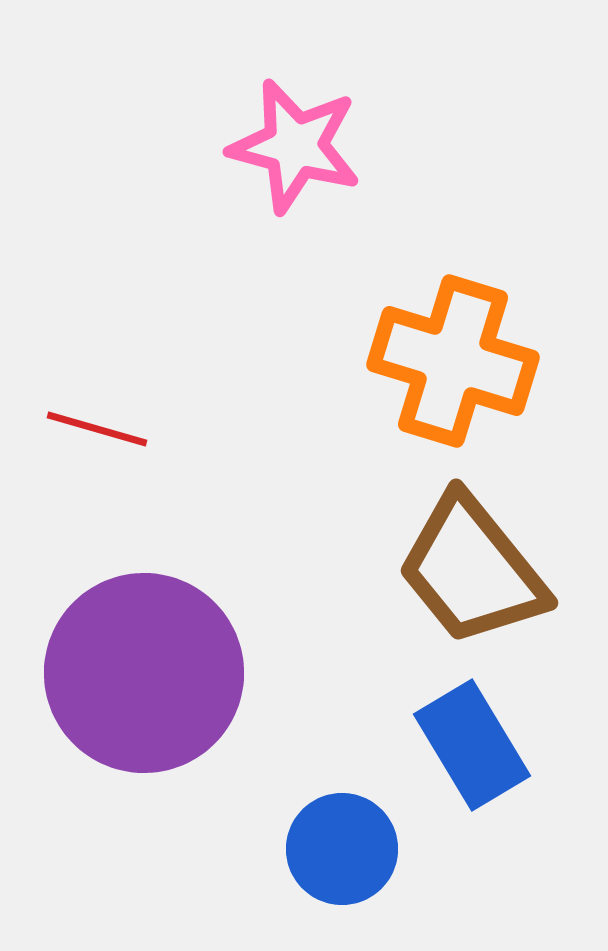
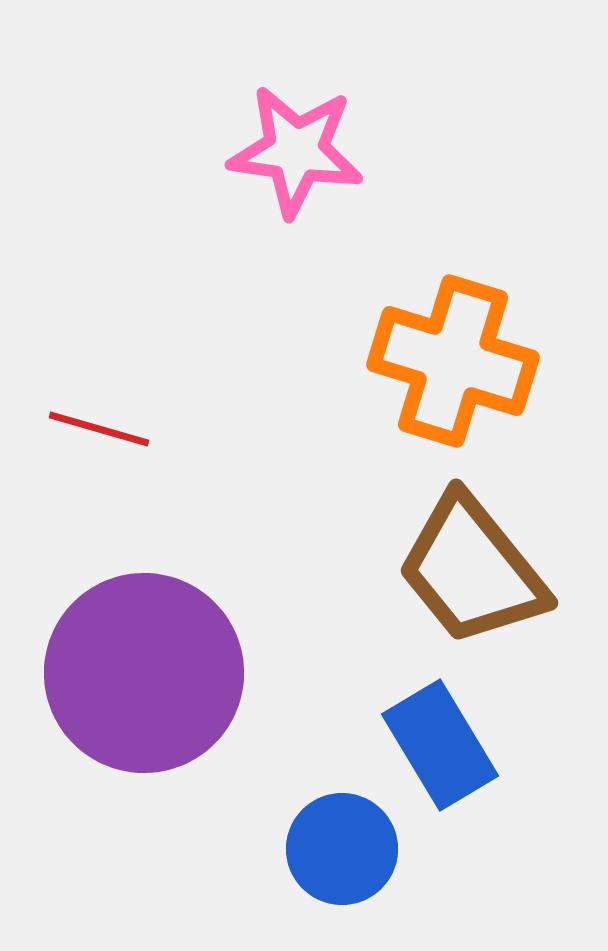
pink star: moved 1 px right, 5 px down; rotated 7 degrees counterclockwise
red line: moved 2 px right
blue rectangle: moved 32 px left
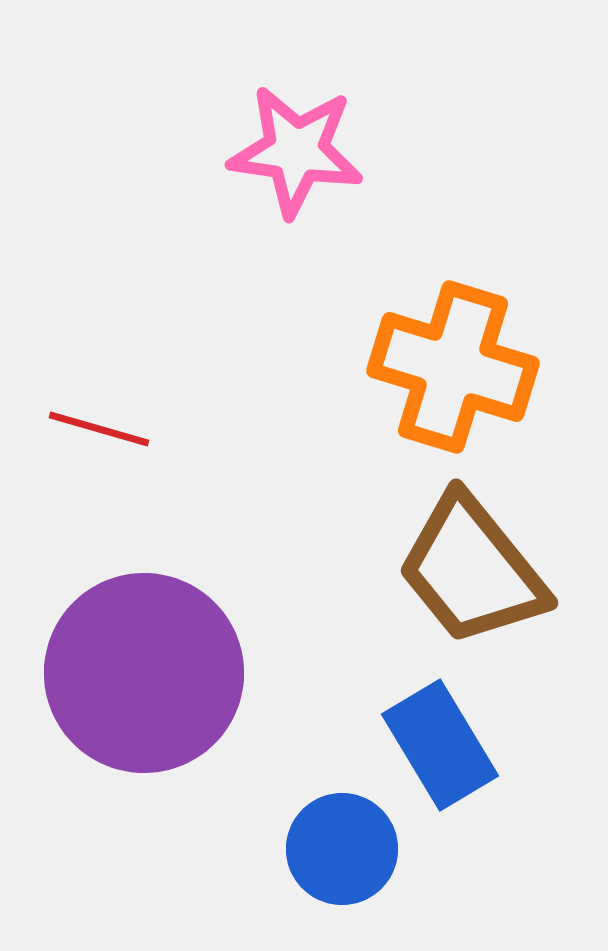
orange cross: moved 6 px down
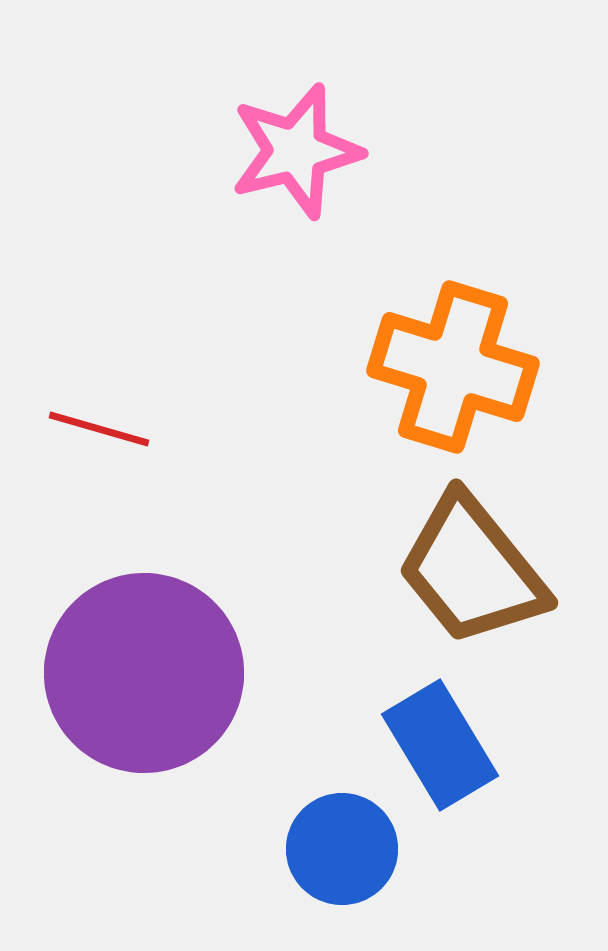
pink star: rotated 22 degrees counterclockwise
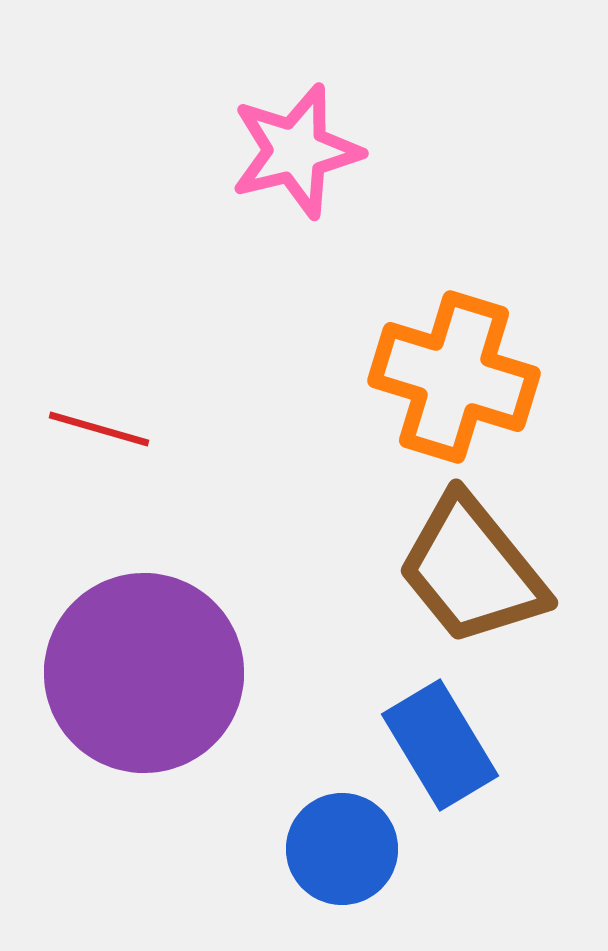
orange cross: moved 1 px right, 10 px down
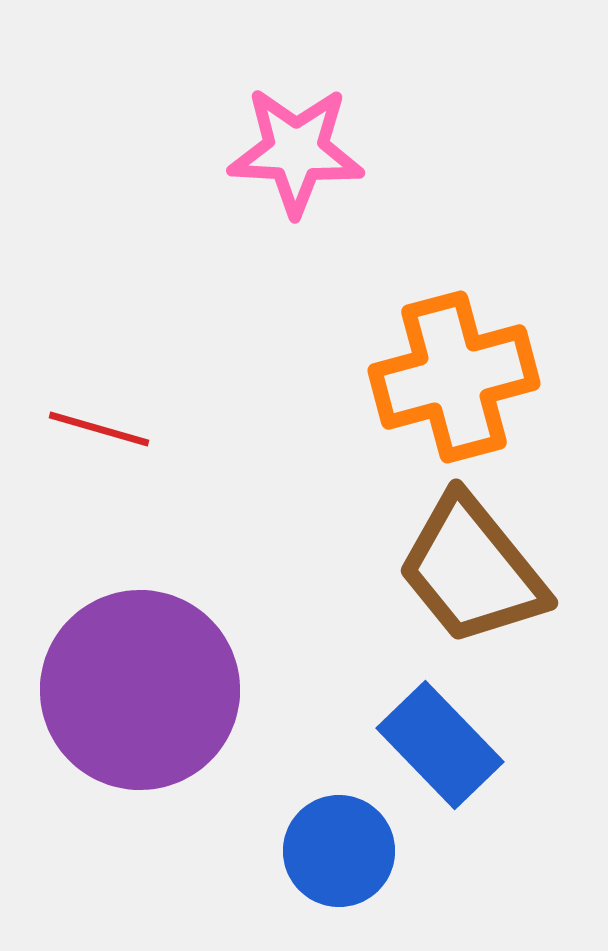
pink star: rotated 17 degrees clockwise
orange cross: rotated 32 degrees counterclockwise
purple circle: moved 4 px left, 17 px down
blue rectangle: rotated 13 degrees counterclockwise
blue circle: moved 3 px left, 2 px down
